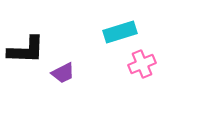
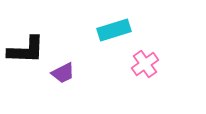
cyan rectangle: moved 6 px left, 2 px up
pink cross: moved 3 px right; rotated 12 degrees counterclockwise
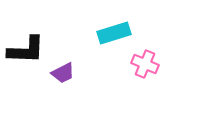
cyan rectangle: moved 3 px down
pink cross: rotated 32 degrees counterclockwise
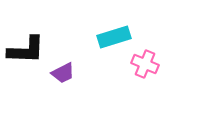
cyan rectangle: moved 4 px down
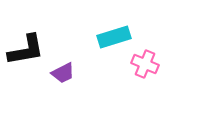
black L-shape: rotated 12 degrees counterclockwise
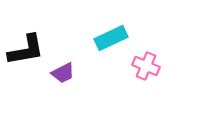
cyan rectangle: moved 3 px left, 1 px down; rotated 8 degrees counterclockwise
pink cross: moved 1 px right, 2 px down
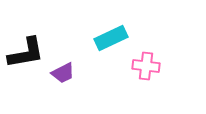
black L-shape: moved 3 px down
pink cross: rotated 16 degrees counterclockwise
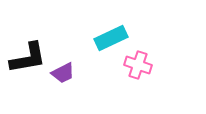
black L-shape: moved 2 px right, 5 px down
pink cross: moved 8 px left, 1 px up; rotated 12 degrees clockwise
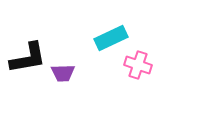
purple trapezoid: rotated 25 degrees clockwise
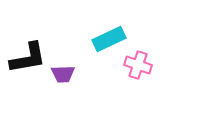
cyan rectangle: moved 2 px left, 1 px down
purple trapezoid: moved 1 px down
